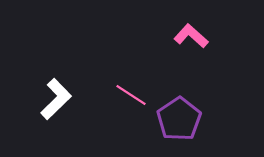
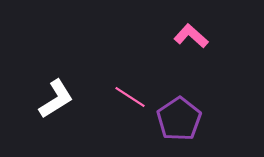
pink line: moved 1 px left, 2 px down
white L-shape: rotated 12 degrees clockwise
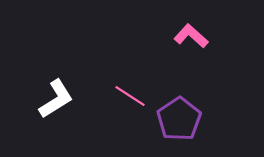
pink line: moved 1 px up
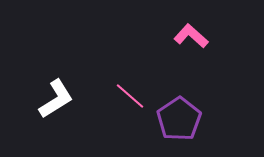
pink line: rotated 8 degrees clockwise
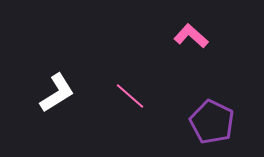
white L-shape: moved 1 px right, 6 px up
purple pentagon: moved 33 px right, 3 px down; rotated 12 degrees counterclockwise
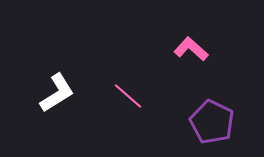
pink L-shape: moved 13 px down
pink line: moved 2 px left
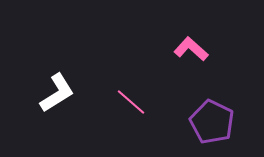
pink line: moved 3 px right, 6 px down
